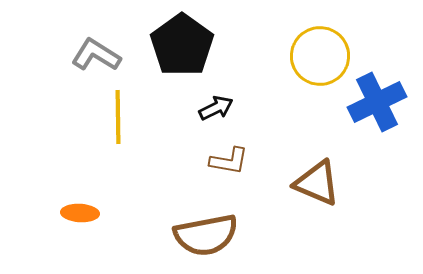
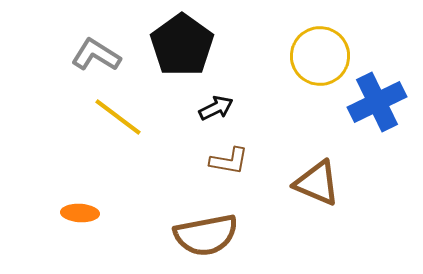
yellow line: rotated 52 degrees counterclockwise
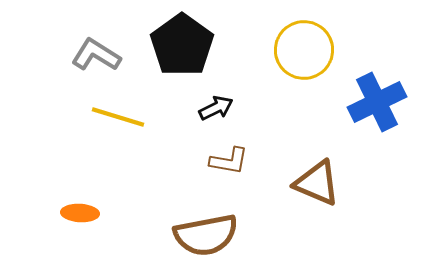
yellow circle: moved 16 px left, 6 px up
yellow line: rotated 20 degrees counterclockwise
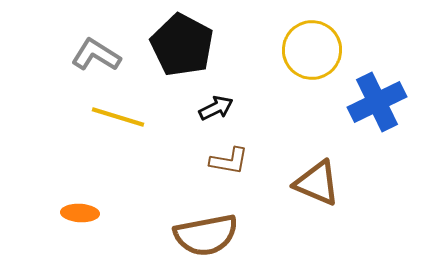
black pentagon: rotated 8 degrees counterclockwise
yellow circle: moved 8 px right
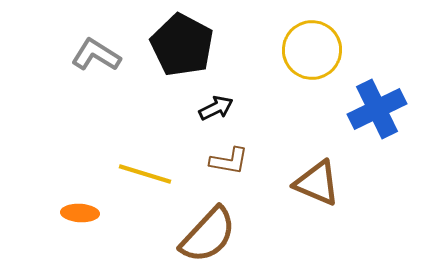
blue cross: moved 7 px down
yellow line: moved 27 px right, 57 px down
brown semicircle: moved 2 px right; rotated 36 degrees counterclockwise
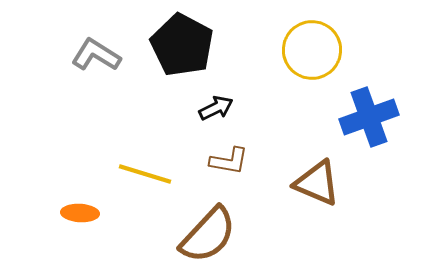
blue cross: moved 8 px left, 8 px down; rotated 6 degrees clockwise
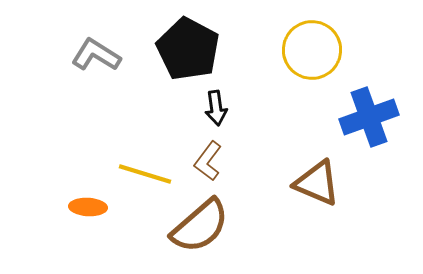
black pentagon: moved 6 px right, 4 px down
black arrow: rotated 108 degrees clockwise
brown L-shape: moved 21 px left; rotated 117 degrees clockwise
orange ellipse: moved 8 px right, 6 px up
brown semicircle: moved 8 px left, 9 px up; rotated 6 degrees clockwise
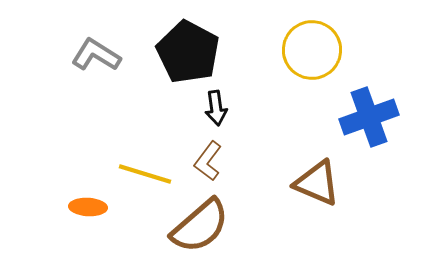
black pentagon: moved 3 px down
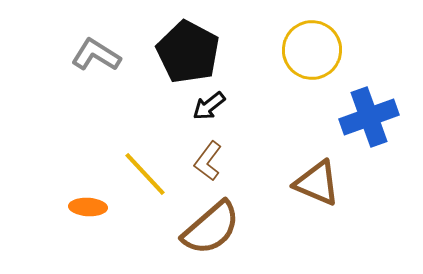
black arrow: moved 7 px left, 2 px up; rotated 60 degrees clockwise
yellow line: rotated 30 degrees clockwise
brown semicircle: moved 11 px right, 2 px down
